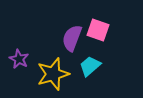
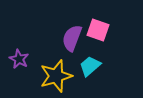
yellow star: moved 3 px right, 2 px down
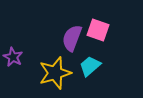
purple star: moved 6 px left, 2 px up
yellow star: moved 1 px left, 3 px up
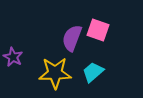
cyan trapezoid: moved 3 px right, 6 px down
yellow star: rotated 16 degrees clockwise
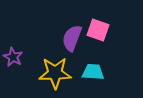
cyan trapezoid: rotated 45 degrees clockwise
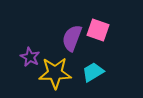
purple star: moved 17 px right
cyan trapezoid: rotated 35 degrees counterclockwise
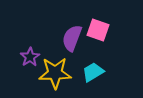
purple star: rotated 12 degrees clockwise
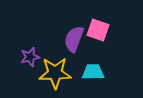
purple semicircle: moved 2 px right, 1 px down
purple star: rotated 18 degrees clockwise
cyan trapezoid: rotated 30 degrees clockwise
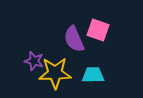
purple semicircle: rotated 44 degrees counterclockwise
purple star: moved 4 px right, 4 px down; rotated 30 degrees clockwise
cyan trapezoid: moved 3 px down
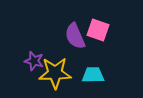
purple semicircle: moved 1 px right, 3 px up
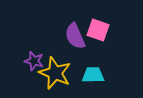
yellow star: rotated 24 degrees clockwise
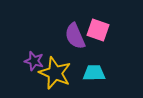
cyan trapezoid: moved 1 px right, 2 px up
